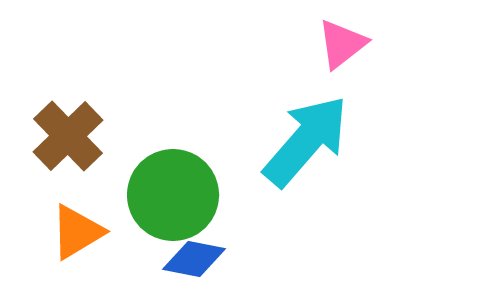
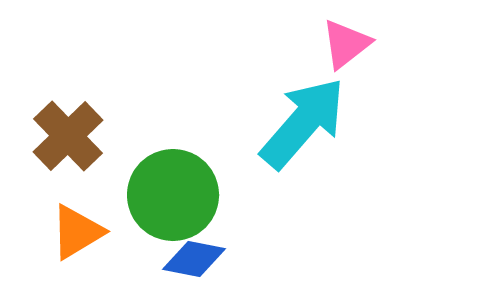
pink triangle: moved 4 px right
cyan arrow: moved 3 px left, 18 px up
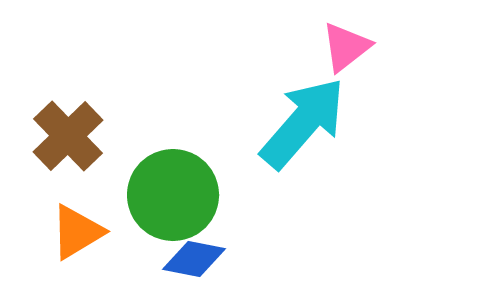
pink triangle: moved 3 px down
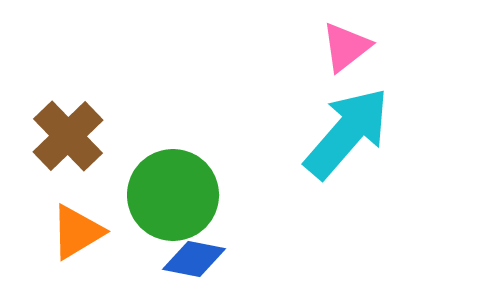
cyan arrow: moved 44 px right, 10 px down
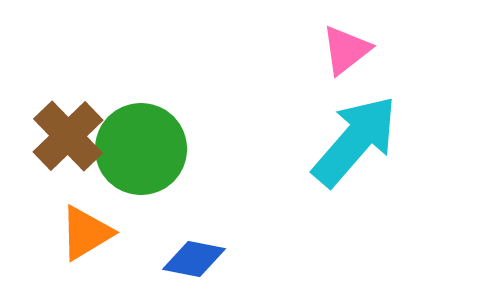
pink triangle: moved 3 px down
cyan arrow: moved 8 px right, 8 px down
green circle: moved 32 px left, 46 px up
orange triangle: moved 9 px right, 1 px down
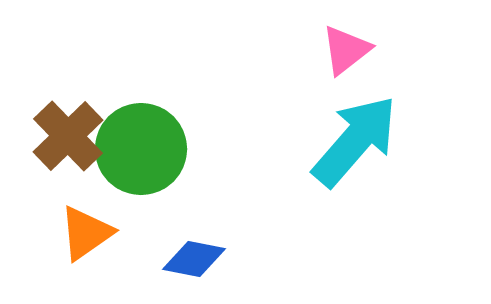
orange triangle: rotated 4 degrees counterclockwise
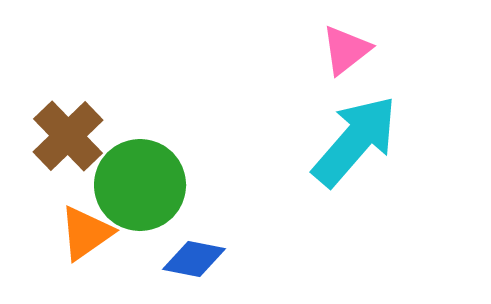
green circle: moved 1 px left, 36 px down
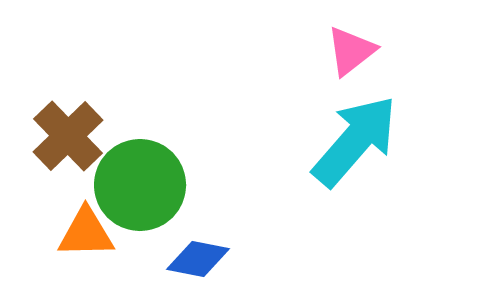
pink triangle: moved 5 px right, 1 px down
orange triangle: rotated 34 degrees clockwise
blue diamond: moved 4 px right
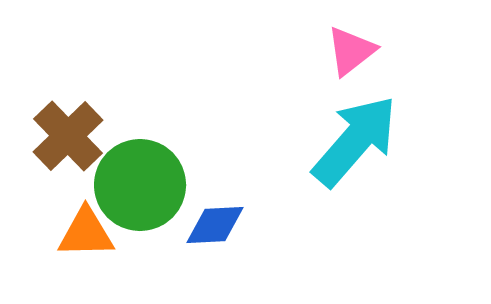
blue diamond: moved 17 px right, 34 px up; rotated 14 degrees counterclockwise
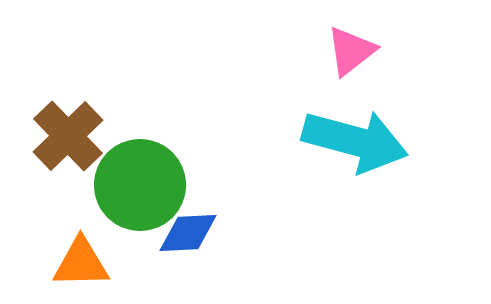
cyan arrow: rotated 64 degrees clockwise
blue diamond: moved 27 px left, 8 px down
orange triangle: moved 5 px left, 30 px down
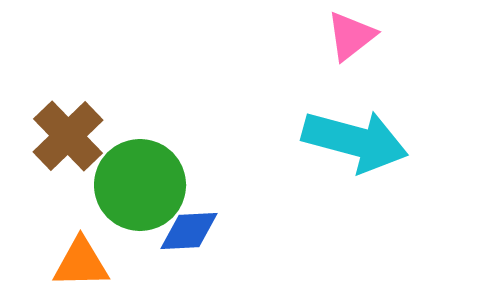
pink triangle: moved 15 px up
blue diamond: moved 1 px right, 2 px up
